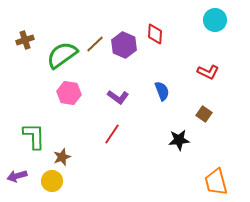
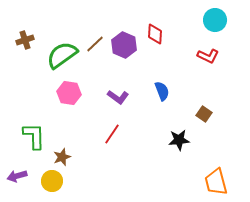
red L-shape: moved 16 px up
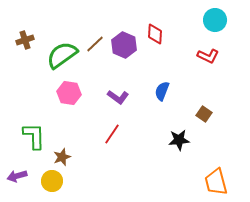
blue semicircle: rotated 138 degrees counterclockwise
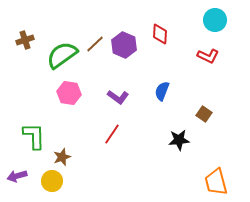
red diamond: moved 5 px right
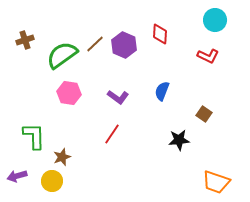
orange trapezoid: rotated 56 degrees counterclockwise
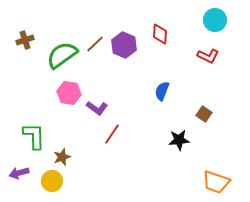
purple L-shape: moved 21 px left, 11 px down
purple arrow: moved 2 px right, 3 px up
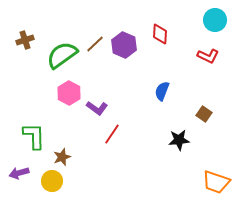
pink hexagon: rotated 20 degrees clockwise
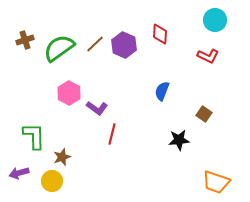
green semicircle: moved 3 px left, 7 px up
red line: rotated 20 degrees counterclockwise
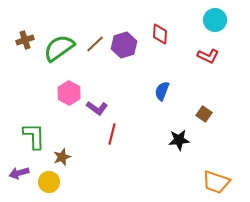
purple hexagon: rotated 20 degrees clockwise
yellow circle: moved 3 px left, 1 px down
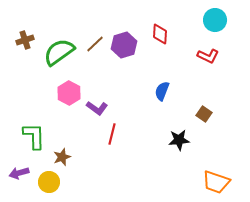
green semicircle: moved 4 px down
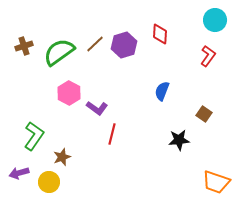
brown cross: moved 1 px left, 6 px down
red L-shape: rotated 80 degrees counterclockwise
green L-shape: rotated 36 degrees clockwise
